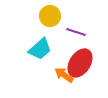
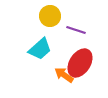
purple line: moved 2 px up
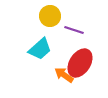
purple line: moved 2 px left
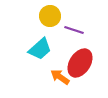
orange arrow: moved 4 px left, 2 px down
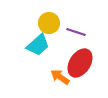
yellow circle: moved 1 px left, 7 px down
purple line: moved 2 px right, 2 px down
cyan trapezoid: moved 2 px left, 4 px up
